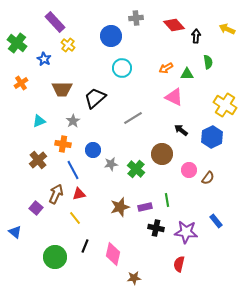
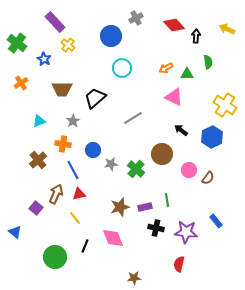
gray cross at (136, 18): rotated 24 degrees counterclockwise
pink diamond at (113, 254): moved 16 px up; rotated 35 degrees counterclockwise
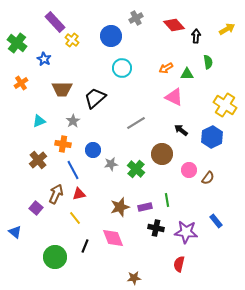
yellow arrow at (227, 29): rotated 126 degrees clockwise
yellow cross at (68, 45): moved 4 px right, 5 px up
gray line at (133, 118): moved 3 px right, 5 px down
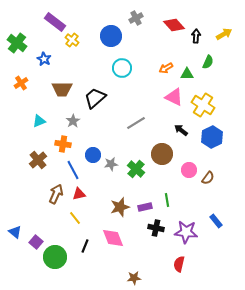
purple rectangle at (55, 22): rotated 10 degrees counterclockwise
yellow arrow at (227, 29): moved 3 px left, 5 px down
green semicircle at (208, 62): rotated 32 degrees clockwise
yellow cross at (225, 105): moved 22 px left
blue circle at (93, 150): moved 5 px down
purple square at (36, 208): moved 34 px down
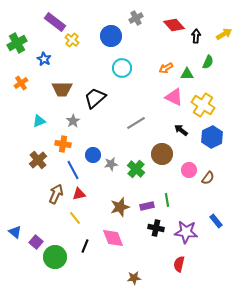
green cross at (17, 43): rotated 24 degrees clockwise
purple rectangle at (145, 207): moved 2 px right, 1 px up
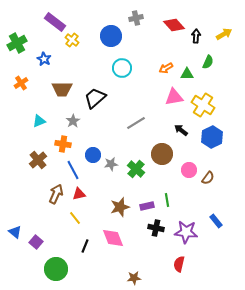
gray cross at (136, 18): rotated 16 degrees clockwise
pink triangle at (174, 97): rotated 36 degrees counterclockwise
green circle at (55, 257): moved 1 px right, 12 px down
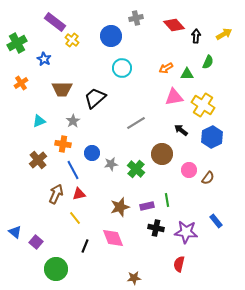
blue circle at (93, 155): moved 1 px left, 2 px up
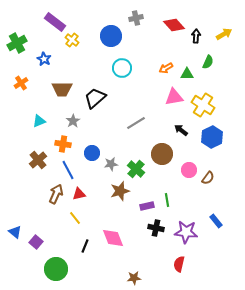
blue line at (73, 170): moved 5 px left
brown star at (120, 207): moved 16 px up
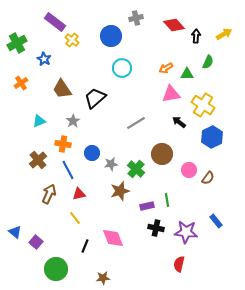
brown trapezoid at (62, 89): rotated 55 degrees clockwise
pink triangle at (174, 97): moved 3 px left, 3 px up
black arrow at (181, 130): moved 2 px left, 8 px up
brown arrow at (56, 194): moved 7 px left
brown star at (134, 278): moved 31 px left
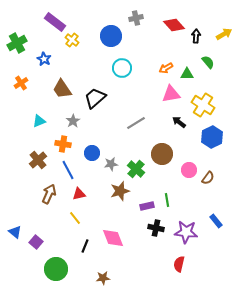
green semicircle at (208, 62): rotated 64 degrees counterclockwise
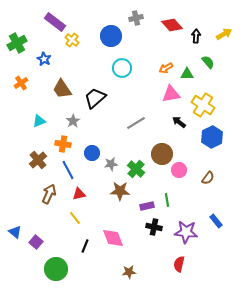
red diamond at (174, 25): moved 2 px left
pink circle at (189, 170): moved 10 px left
brown star at (120, 191): rotated 18 degrees clockwise
black cross at (156, 228): moved 2 px left, 1 px up
brown star at (103, 278): moved 26 px right, 6 px up
